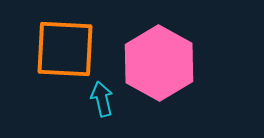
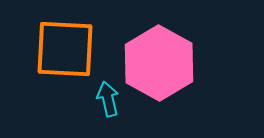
cyan arrow: moved 6 px right
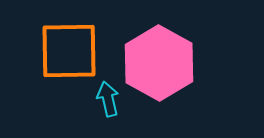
orange square: moved 4 px right, 2 px down; rotated 4 degrees counterclockwise
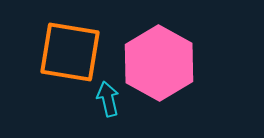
orange square: moved 1 px right, 1 px down; rotated 10 degrees clockwise
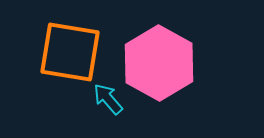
cyan arrow: rotated 28 degrees counterclockwise
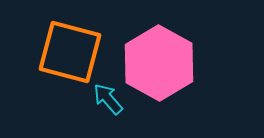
orange square: rotated 6 degrees clockwise
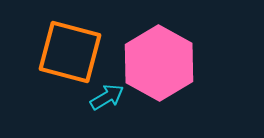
cyan arrow: moved 1 px left, 2 px up; rotated 100 degrees clockwise
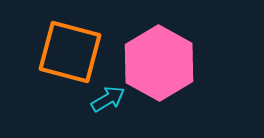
cyan arrow: moved 1 px right, 2 px down
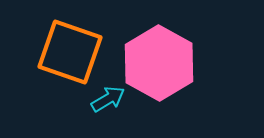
orange square: rotated 4 degrees clockwise
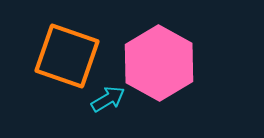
orange square: moved 3 px left, 4 px down
